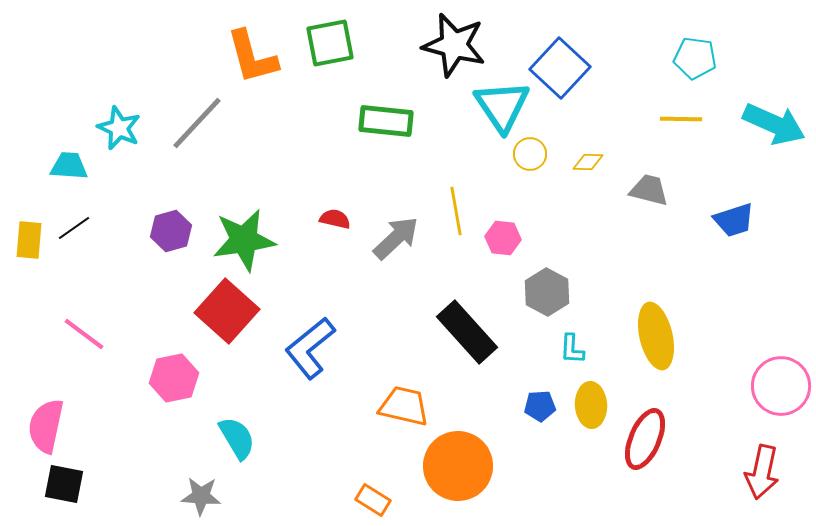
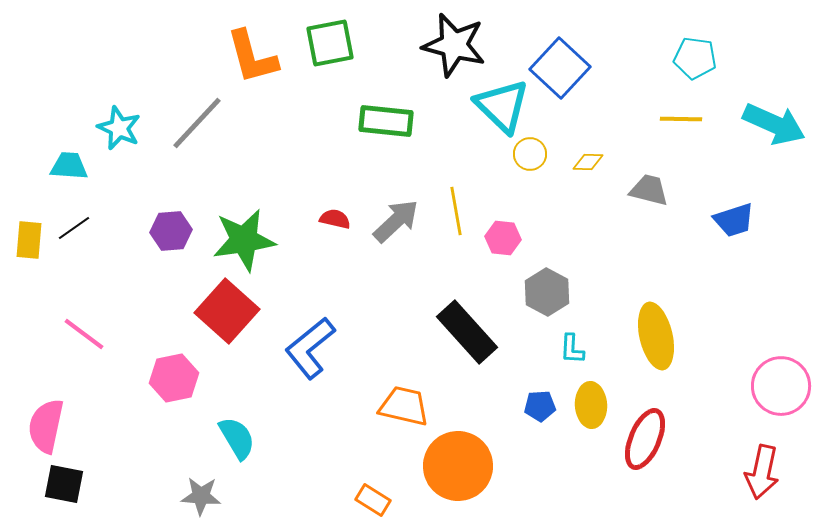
cyan triangle at (502, 106): rotated 12 degrees counterclockwise
purple hexagon at (171, 231): rotated 12 degrees clockwise
gray arrow at (396, 238): moved 17 px up
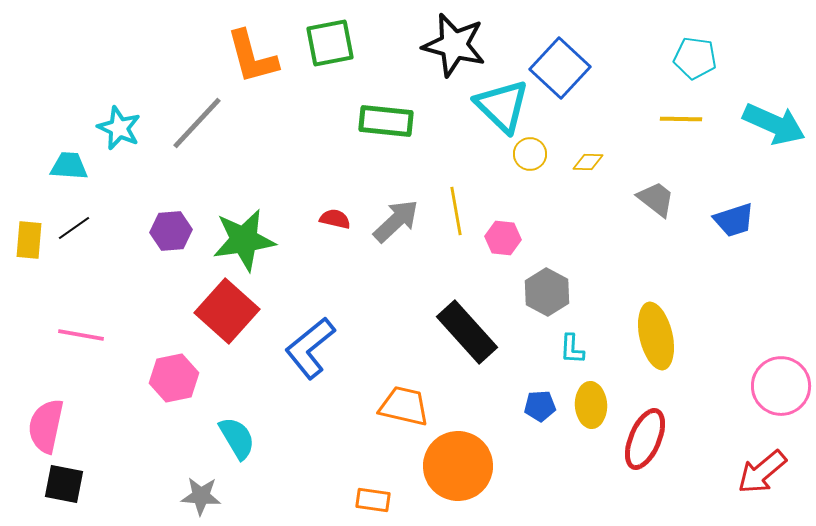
gray trapezoid at (649, 190): moved 7 px right, 9 px down; rotated 24 degrees clockwise
pink line at (84, 334): moved 3 px left, 1 px down; rotated 27 degrees counterclockwise
red arrow at (762, 472): rotated 38 degrees clockwise
orange rectangle at (373, 500): rotated 24 degrees counterclockwise
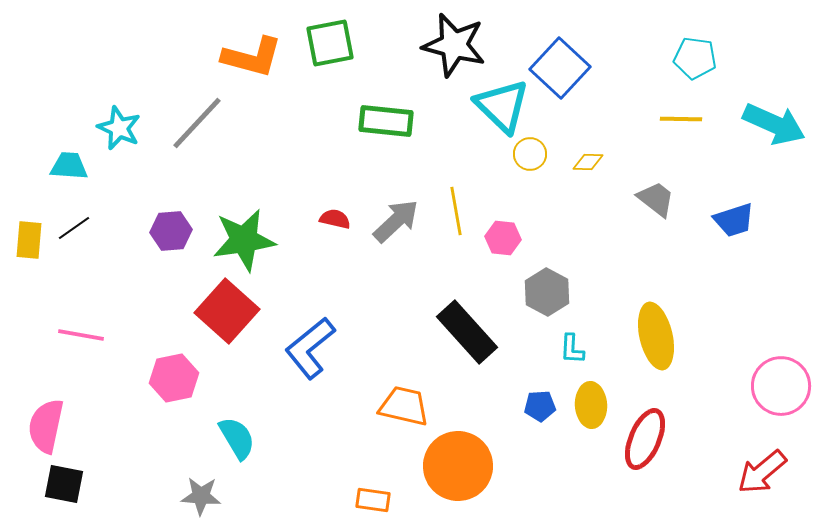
orange L-shape at (252, 57): rotated 60 degrees counterclockwise
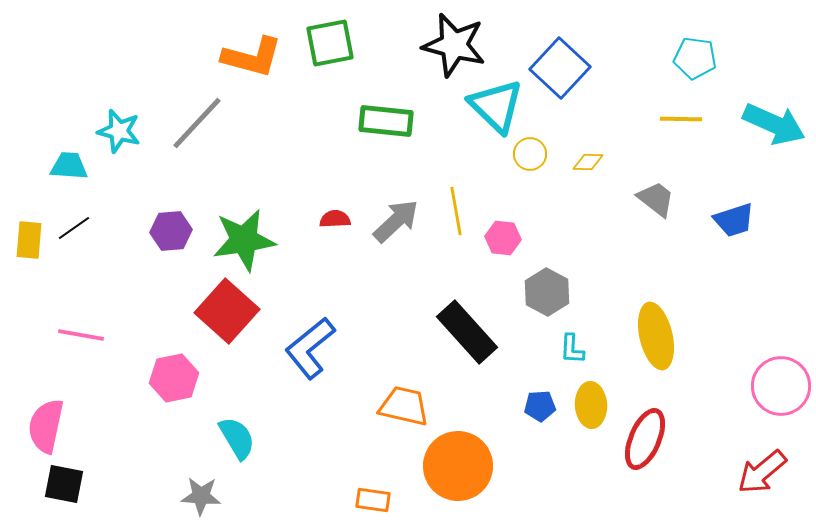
cyan triangle at (502, 106): moved 6 px left
cyan star at (119, 128): moved 3 px down; rotated 9 degrees counterclockwise
red semicircle at (335, 219): rotated 16 degrees counterclockwise
